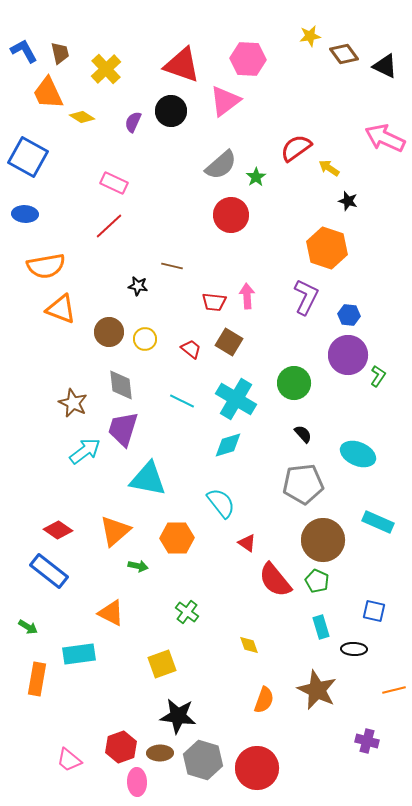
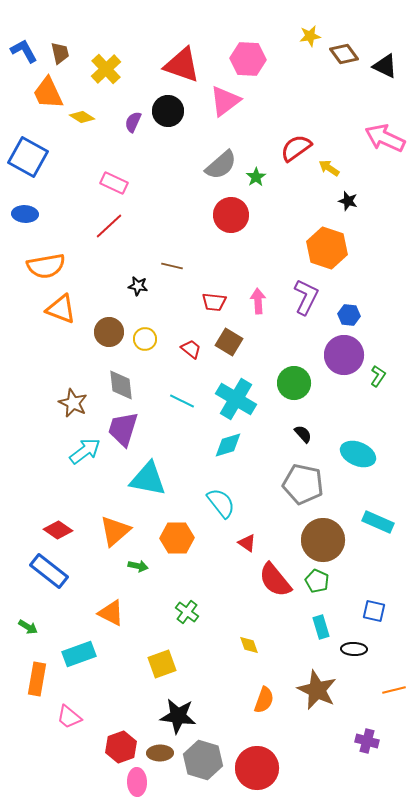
black circle at (171, 111): moved 3 px left
pink arrow at (247, 296): moved 11 px right, 5 px down
purple circle at (348, 355): moved 4 px left
gray pentagon at (303, 484): rotated 18 degrees clockwise
cyan rectangle at (79, 654): rotated 12 degrees counterclockwise
pink trapezoid at (69, 760): moved 43 px up
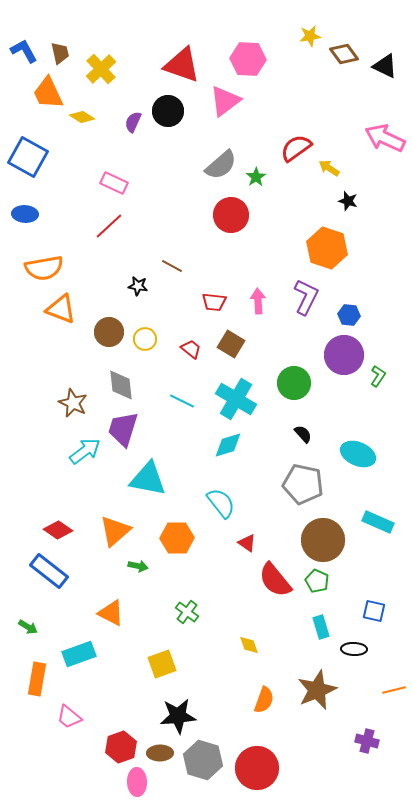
yellow cross at (106, 69): moved 5 px left
orange semicircle at (46, 266): moved 2 px left, 2 px down
brown line at (172, 266): rotated 15 degrees clockwise
brown square at (229, 342): moved 2 px right, 2 px down
brown star at (317, 690): rotated 24 degrees clockwise
black star at (178, 716): rotated 12 degrees counterclockwise
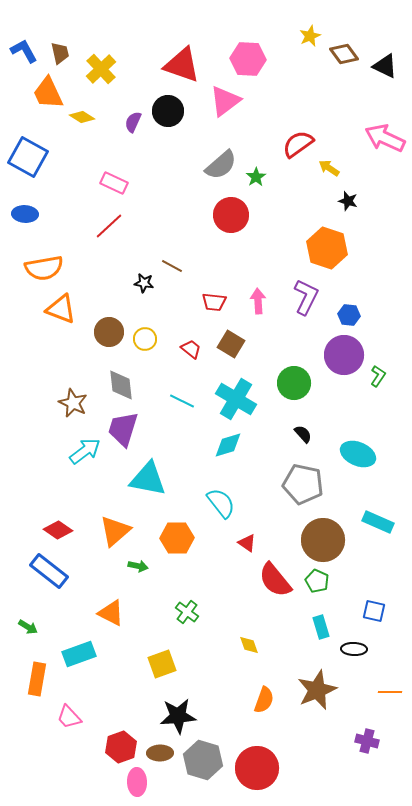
yellow star at (310, 36): rotated 15 degrees counterclockwise
red semicircle at (296, 148): moved 2 px right, 4 px up
black star at (138, 286): moved 6 px right, 3 px up
orange line at (394, 690): moved 4 px left, 2 px down; rotated 15 degrees clockwise
pink trapezoid at (69, 717): rotated 8 degrees clockwise
